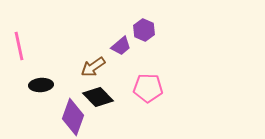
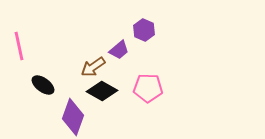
purple trapezoid: moved 2 px left, 4 px down
black ellipse: moved 2 px right; rotated 40 degrees clockwise
black diamond: moved 4 px right, 6 px up; rotated 16 degrees counterclockwise
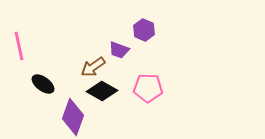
purple trapezoid: rotated 60 degrees clockwise
black ellipse: moved 1 px up
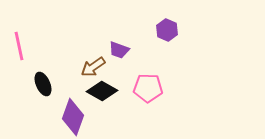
purple hexagon: moved 23 px right
black ellipse: rotated 30 degrees clockwise
